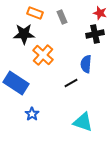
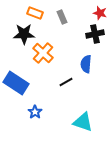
orange cross: moved 2 px up
black line: moved 5 px left, 1 px up
blue star: moved 3 px right, 2 px up
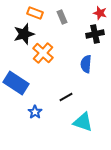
black star: rotated 15 degrees counterclockwise
black line: moved 15 px down
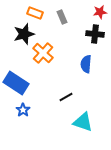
red star: moved 1 px up; rotated 24 degrees counterclockwise
black cross: rotated 18 degrees clockwise
blue star: moved 12 px left, 2 px up
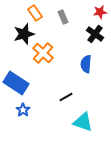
orange rectangle: rotated 35 degrees clockwise
gray rectangle: moved 1 px right
black cross: rotated 30 degrees clockwise
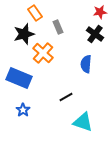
gray rectangle: moved 5 px left, 10 px down
blue rectangle: moved 3 px right, 5 px up; rotated 10 degrees counterclockwise
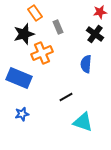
orange cross: moved 1 px left; rotated 25 degrees clockwise
blue star: moved 1 px left, 4 px down; rotated 24 degrees clockwise
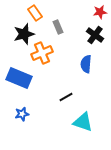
black cross: moved 1 px down
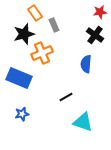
gray rectangle: moved 4 px left, 2 px up
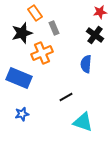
gray rectangle: moved 3 px down
black star: moved 2 px left, 1 px up
